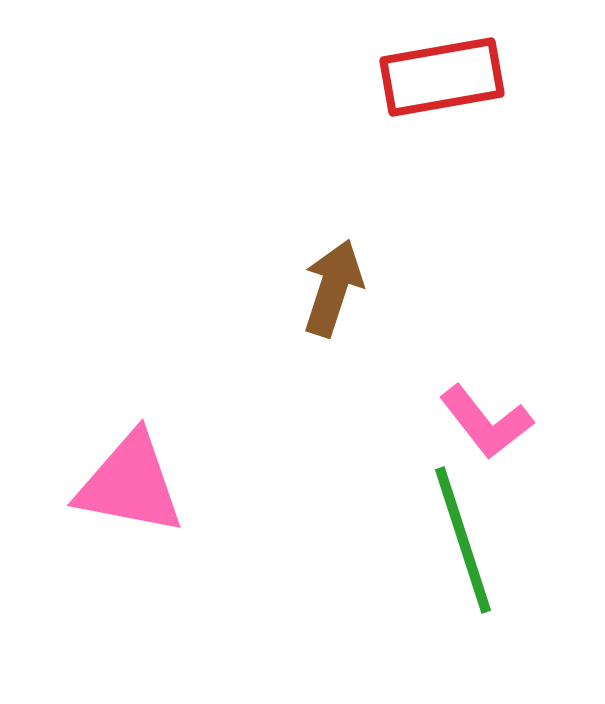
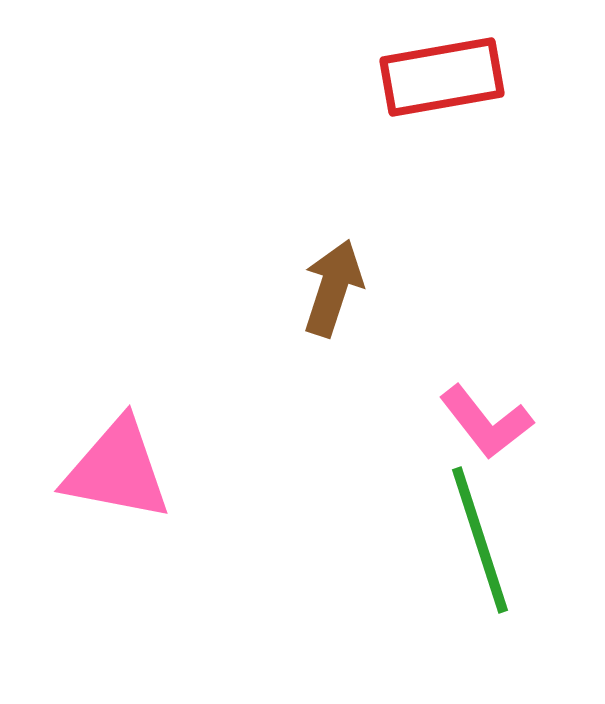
pink triangle: moved 13 px left, 14 px up
green line: moved 17 px right
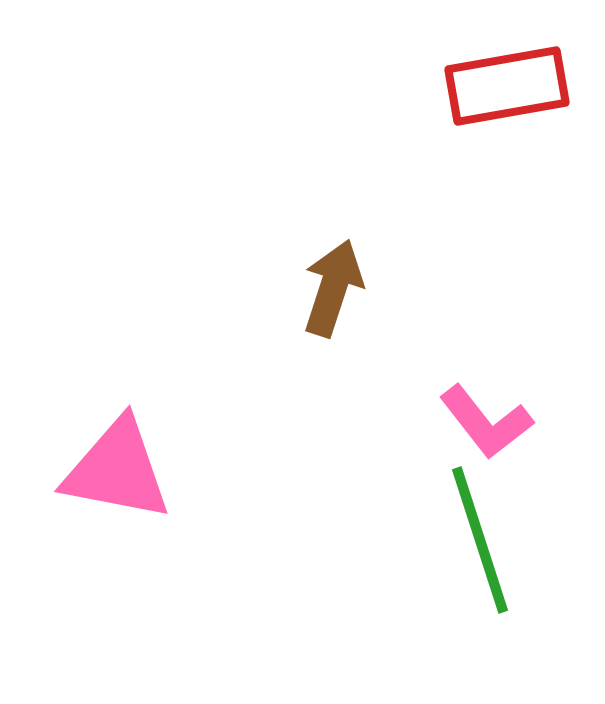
red rectangle: moved 65 px right, 9 px down
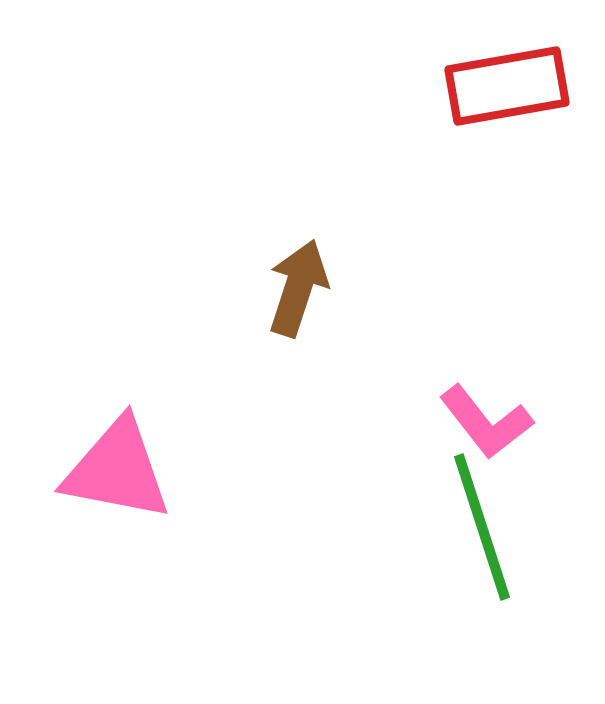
brown arrow: moved 35 px left
green line: moved 2 px right, 13 px up
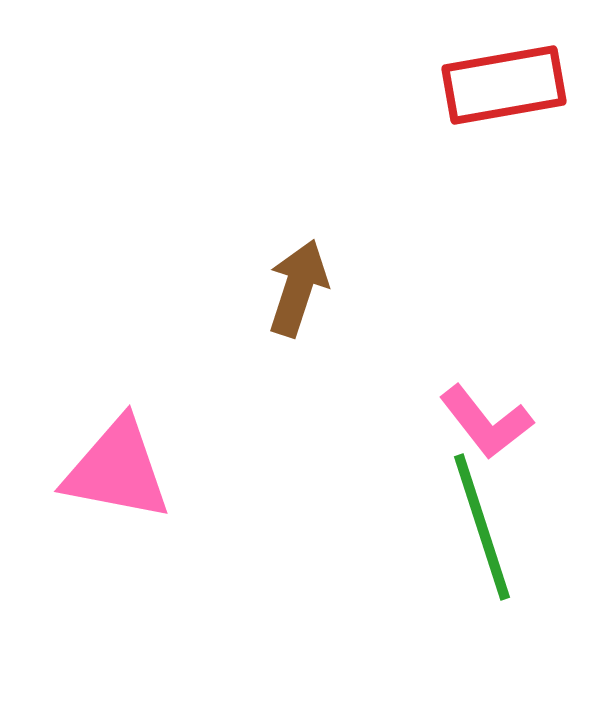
red rectangle: moved 3 px left, 1 px up
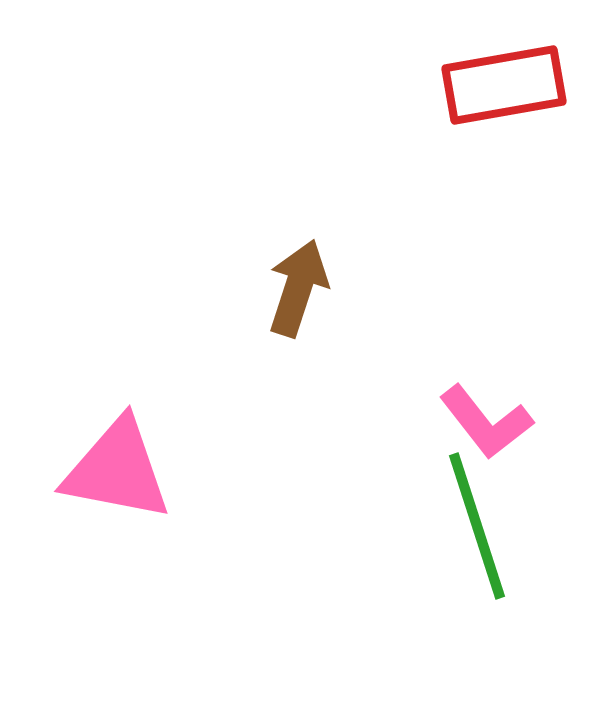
green line: moved 5 px left, 1 px up
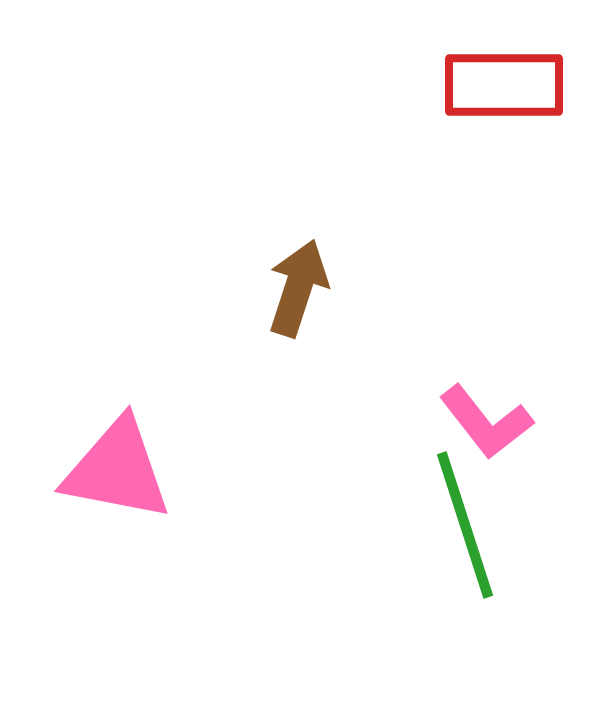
red rectangle: rotated 10 degrees clockwise
green line: moved 12 px left, 1 px up
